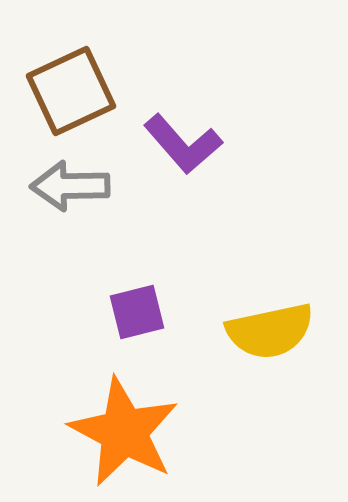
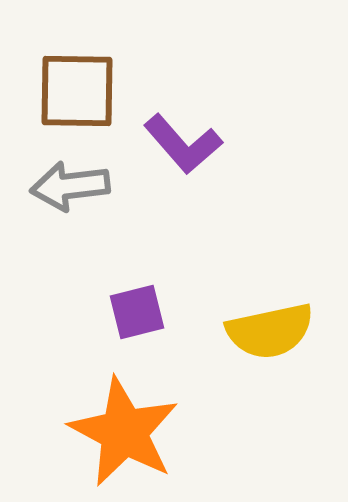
brown square: moved 6 px right; rotated 26 degrees clockwise
gray arrow: rotated 6 degrees counterclockwise
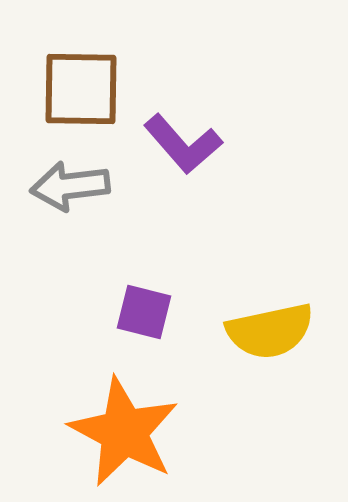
brown square: moved 4 px right, 2 px up
purple square: moved 7 px right; rotated 28 degrees clockwise
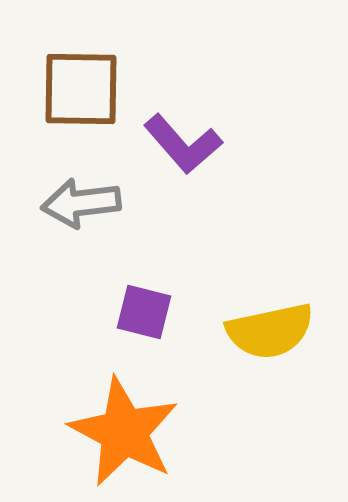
gray arrow: moved 11 px right, 17 px down
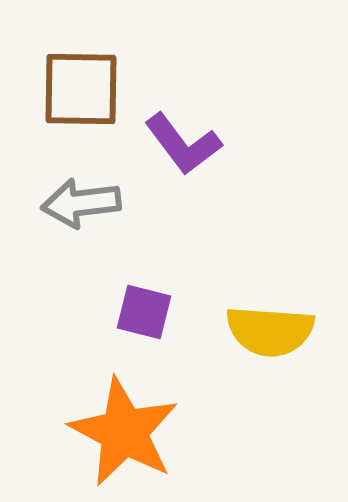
purple L-shape: rotated 4 degrees clockwise
yellow semicircle: rotated 16 degrees clockwise
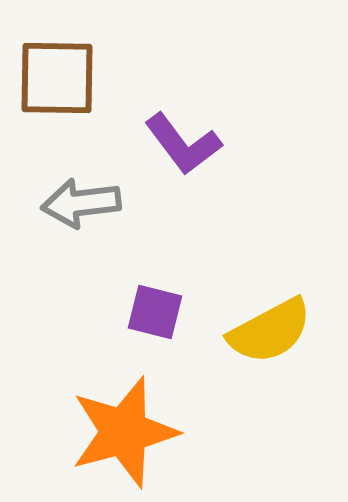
brown square: moved 24 px left, 11 px up
purple square: moved 11 px right
yellow semicircle: rotated 32 degrees counterclockwise
orange star: rotated 29 degrees clockwise
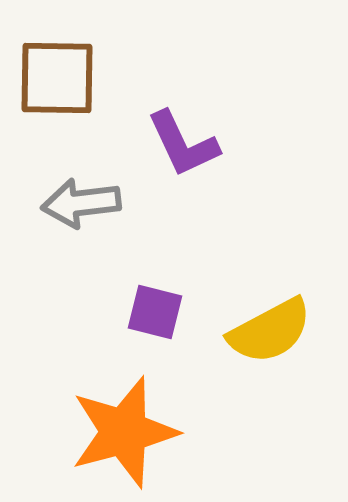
purple L-shape: rotated 12 degrees clockwise
